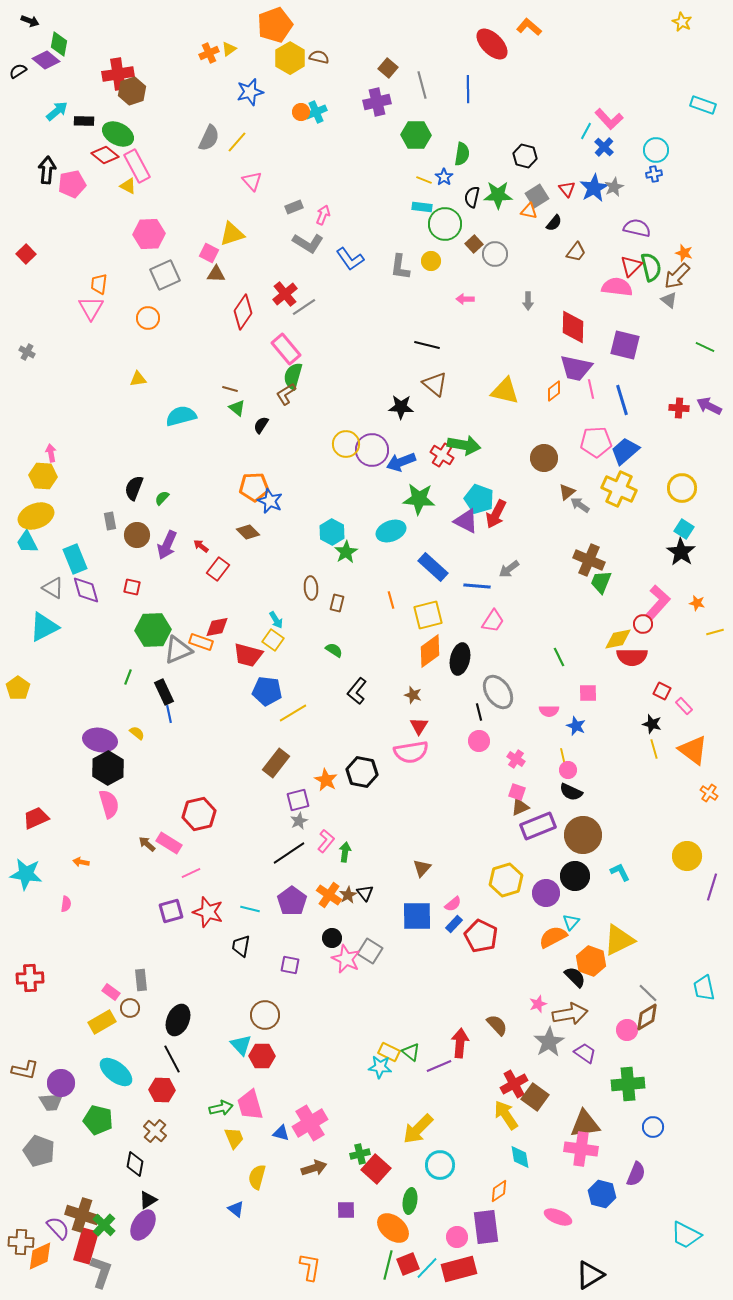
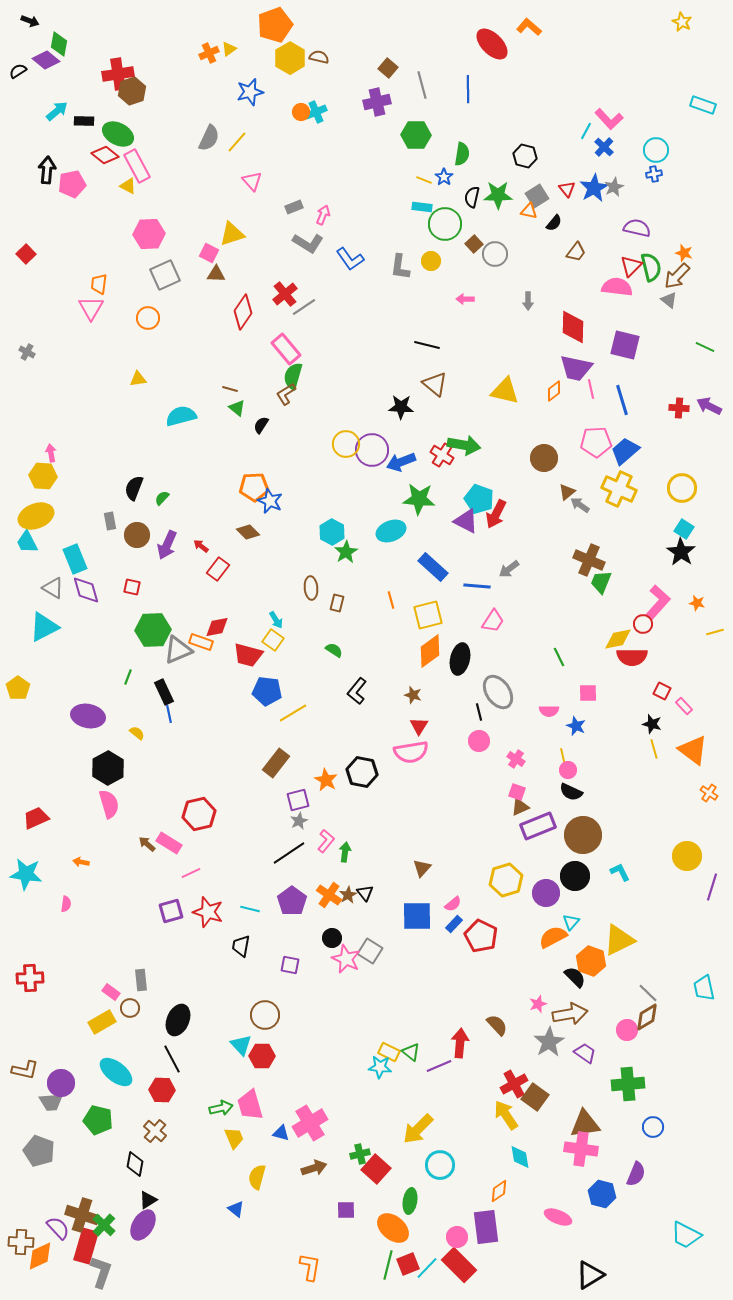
purple ellipse at (100, 740): moved 12 px left, 24 px up
red rectangle at (459, 1269): moved 4 px up; rotated 60 degrees clockwise
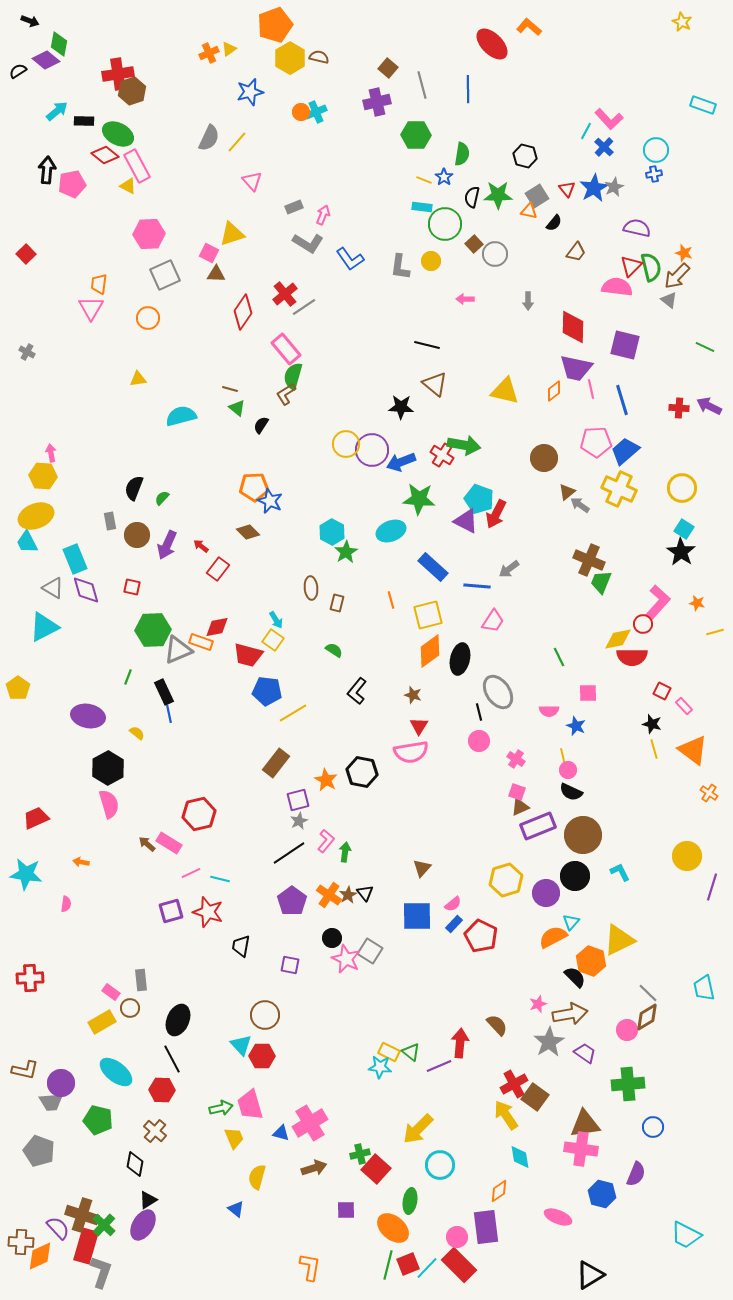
cyan line at (250, 909): moved 30 px left, 30 px up
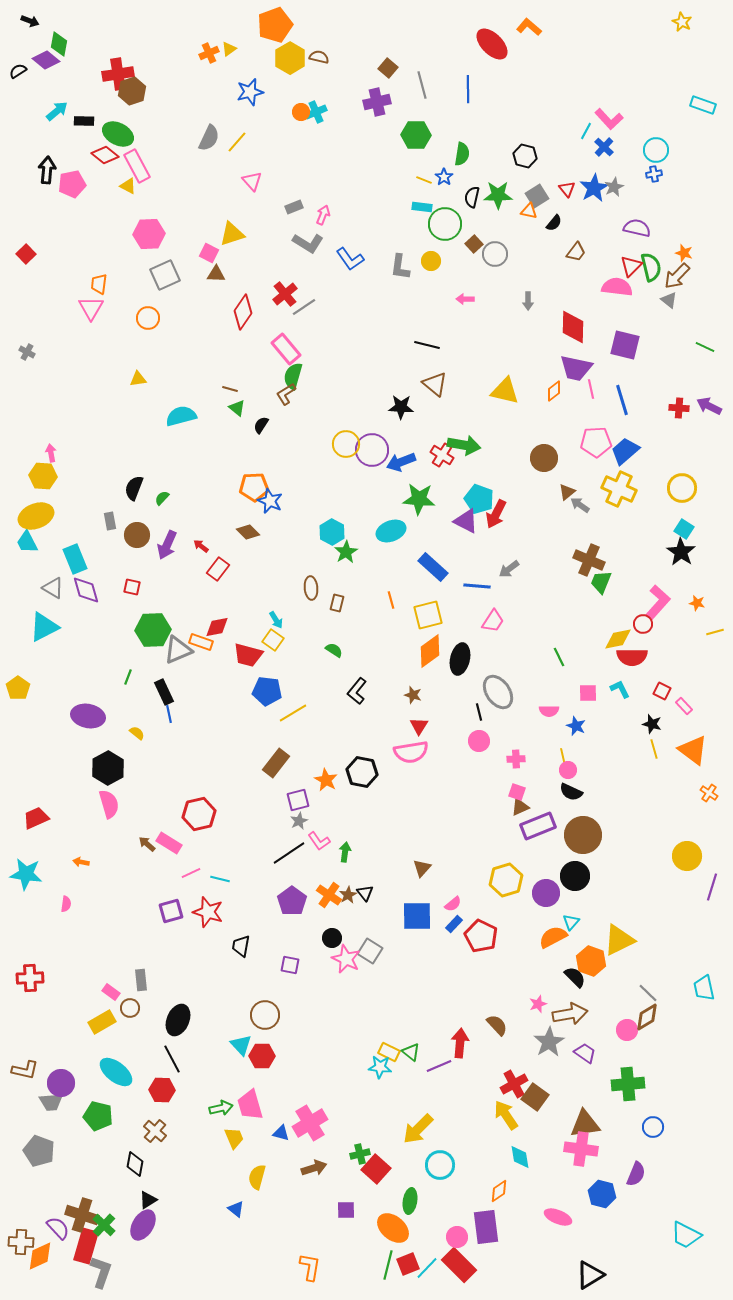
pink cross at (516, 759): rotated 36 degrees counterclockwise
pink L-shape at (326, 841): moved 7 px left; rotated 105 degrees clockwise
cyan L-shape at (620, 872): moved 183 px up
green pentagon at (98, 1120): moved 4 px up
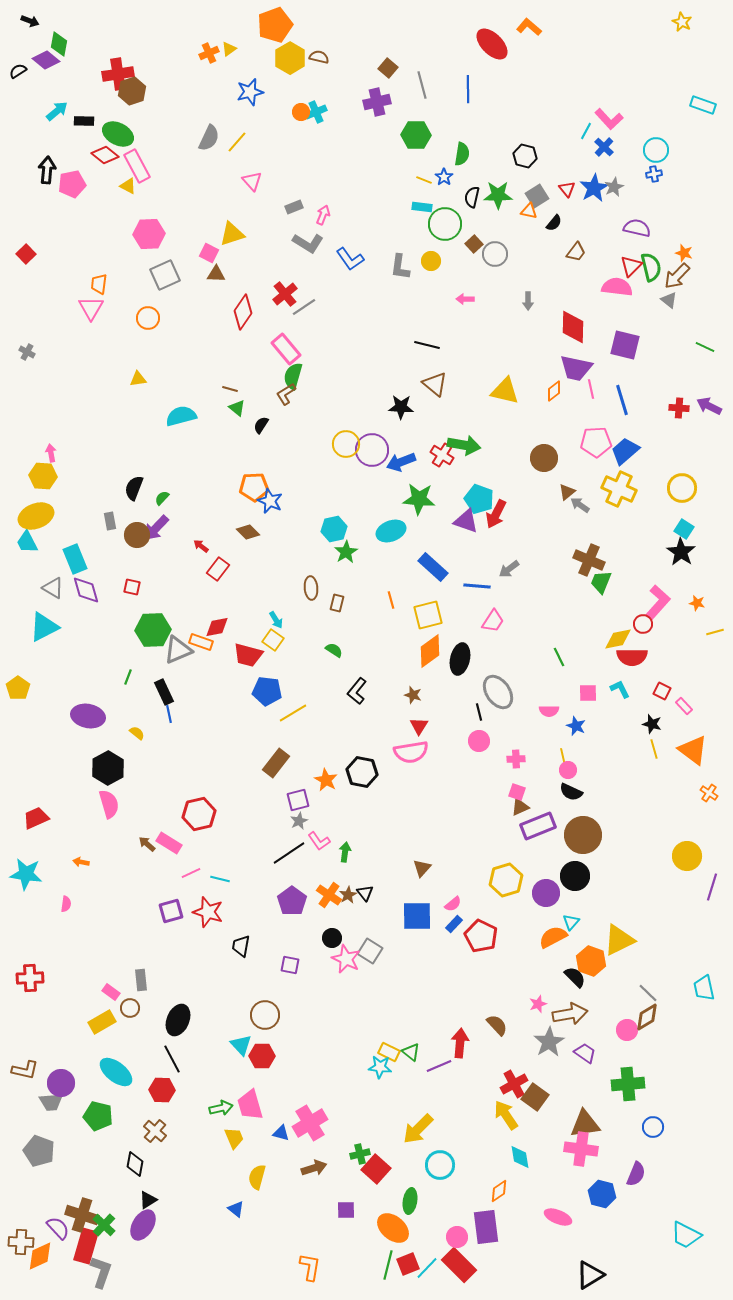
purple triangle at (466, 521): rotated 8 degrees counterclockwise
cyan hexagon at (332, 532): moved 2 px right, 3 px up; rotated 20 degrees clockwise
purple arrow at (167, 545): moved 11 px left, 17 px up; rotated 20 degrees clockwise
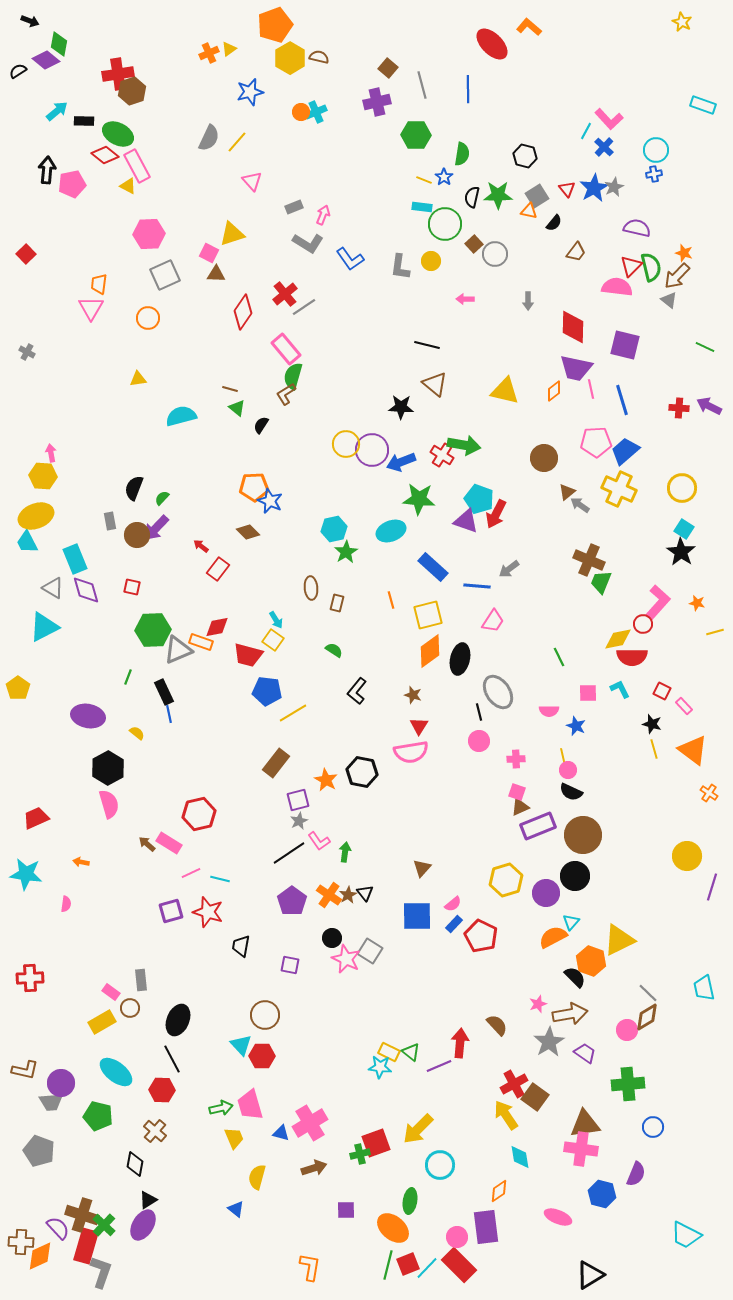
red square at (376, 1169): moved 26 px up; rotated 28 degrees clockwise
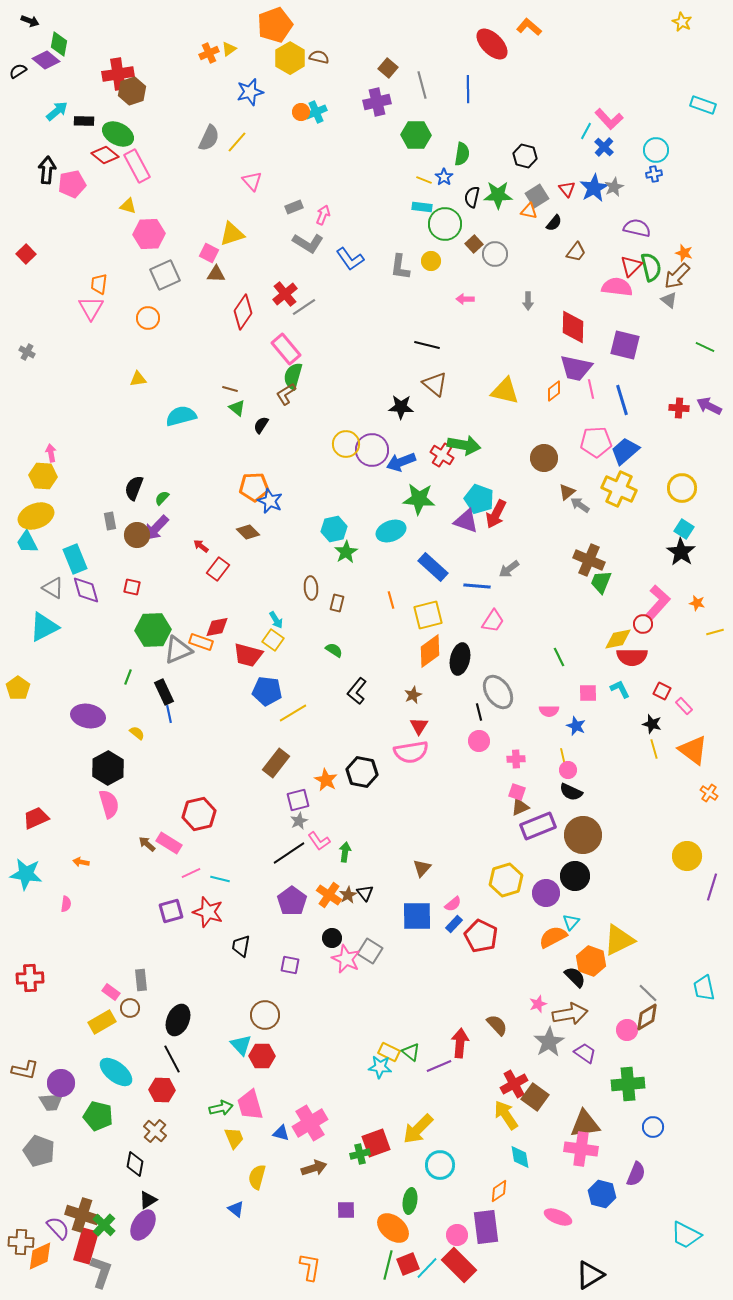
yellow triangle at (128, 186): moved 20 px down; rotated 12 degrees counterclockwise
brown star at (413, 695): rotated 30 degrees clockwise
pink circle at (457, 1237): moved 2 px up
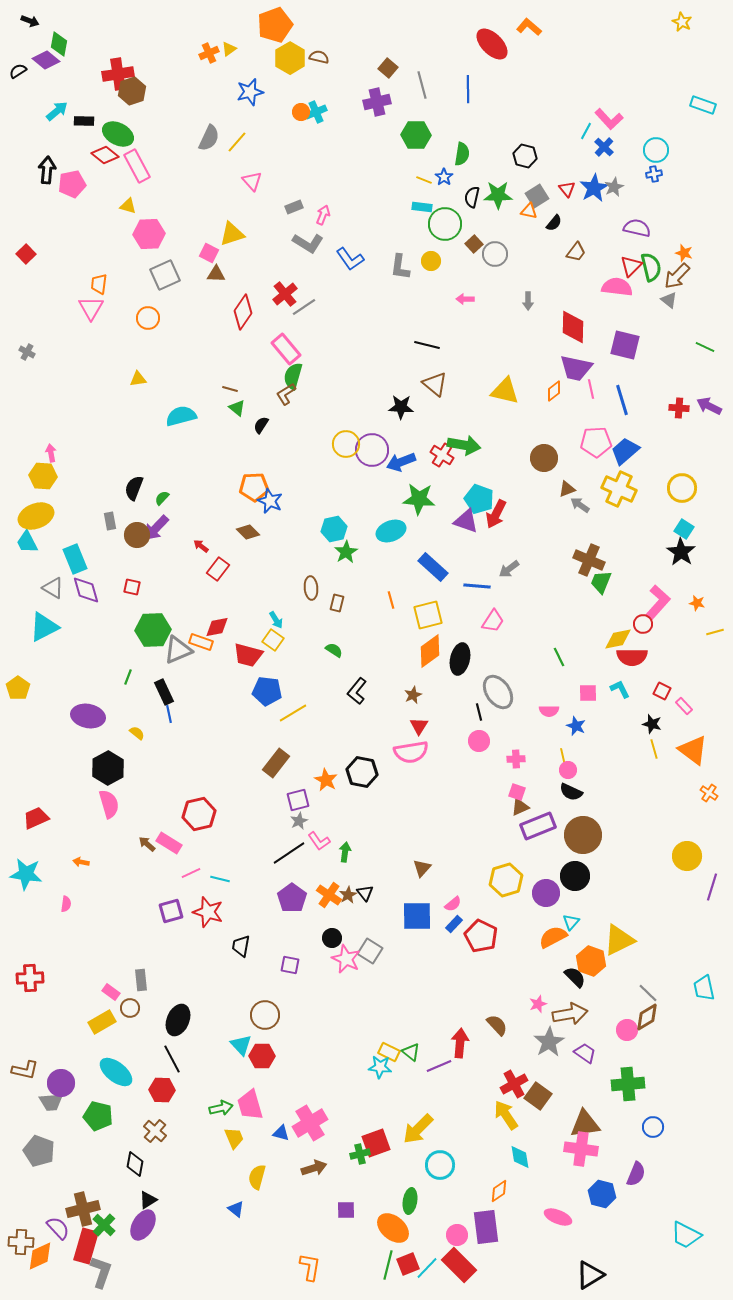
brown triangle at (567, 492): moved 3 px up; rotated 18 degrees clockwise
purple pentagon at (292, 901): moved 3 px up
brown square at (535, 1097): moved 3 px right, 1 px up
brown cross at (82, 1215): moved 1 px right, 6 px up; rotated 32 degrees counterclockwise
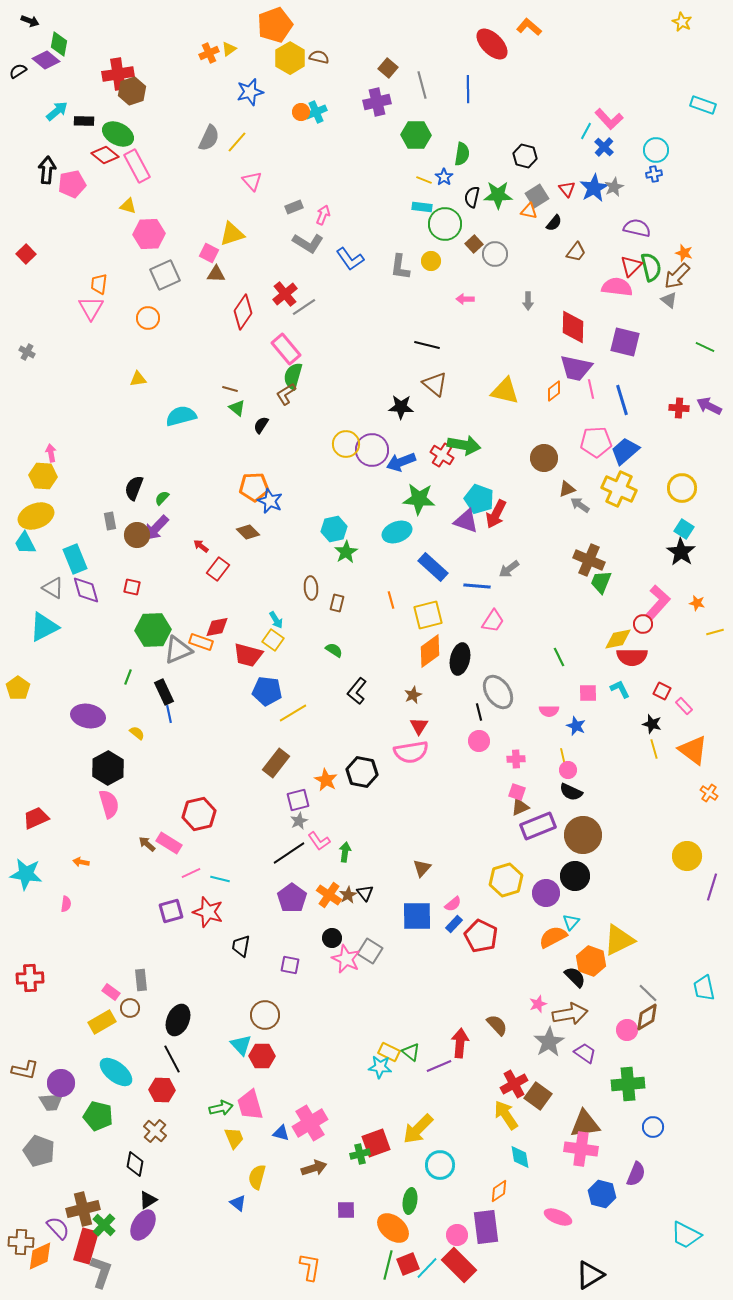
purple square at (625, 345): moved 3 px up
cyan ellipse at (391, 531): moved 6 px right, 1 px down
cyan trapezoid at (27, 542): moved 2 px left, 1 px down
blue triangle at (236, 1209): moved 2 px right, 6 px up
